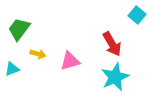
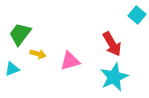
green trapezoid: moved 1 px right, 5 px down
cyan star: moved 1 px left
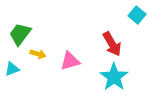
cyan star: rotated 12 degrees counterclockwise
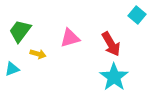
green trapezoid: moved 3 px up
red arrow: moved 1 px left
pink triangle: moved 23 px up
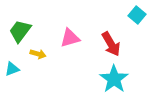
cyan star: moved 2 px down
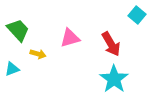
green trapezoid: moved 2 px left, 1 px up; rotated 100 degrees clockwise
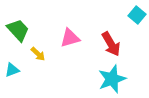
yellow arrow: rotated 28 degrees clockwise
cyan triangle: moved 1 px down
cyan star: moved 2 px left; rotated 16 degrees clockwise
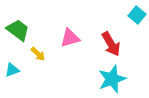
green trapezoid: rotated 10 degrees counterclockwise
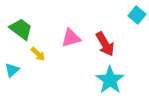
green trapezoid: moved 3 px right, 1 px up
pink triangle: moved 1 px right
red arrow: moved 6 px left
cyan triangle: rotated 21 degrees counterclockwise
cyan star: moved 2 px left, 1 px down; rotated 16 degrees counterclockwise
